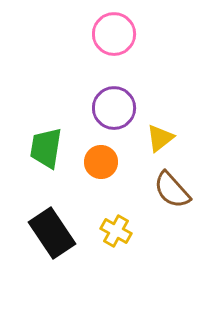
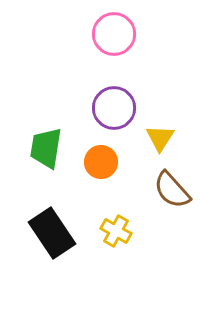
yellow triangle: rotated 20 degrees counterclockwise
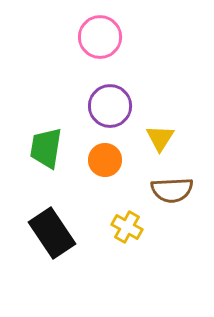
pink circle: moved 14 px left, 3 px down
purple circle: moved 4 px left, 2 px up
orange circle: moved 4 px right, 2 px up
brown semicircle: rotated 51 degrees counterclockwise
yellow cross: moved 11 px right, 4 px up
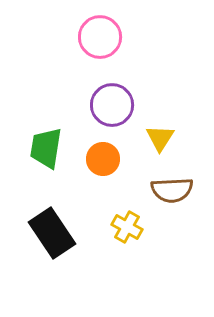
purple circle: moved 2 px right, 1 px up
orange circle: moved 2 px left, 1 px up
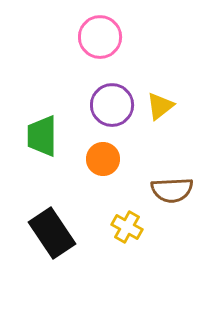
yellow triangle: moved 32 px up; rotated 20 degrees clockwise
green trapezoid: moved 4 px left, 12 px up; rotated 9 degrees counterclockwise
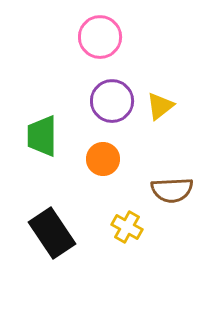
purple circle: moved 4 px up
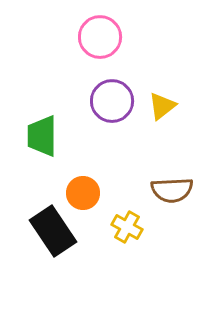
yellow triangle: moved 2 px right
orange circle: moved 20 px left, 34 px down
black rectangle: moved 1 px right, 2 px up
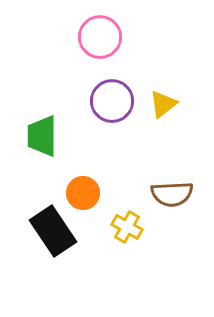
yellow triangle: moved 1 px right, 2 px up
brown semicircle: moved 4 px down
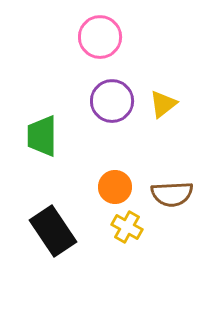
orange circle: moved 32 px right, 6 px up
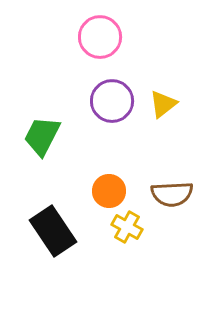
green trapezoid: rotated 27 degrees clockwise
orange circle: moved 6 px left, 4 px down
